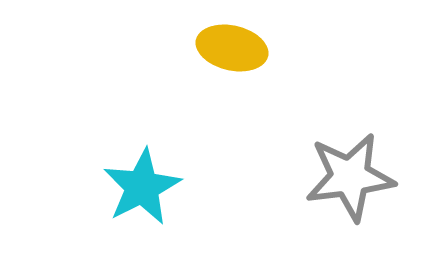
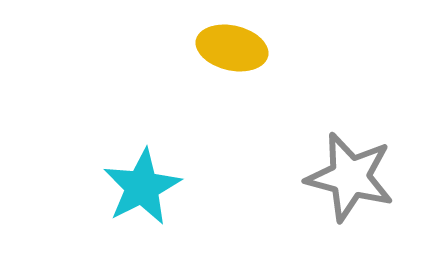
gray star: rotated 22 degrees clockwise
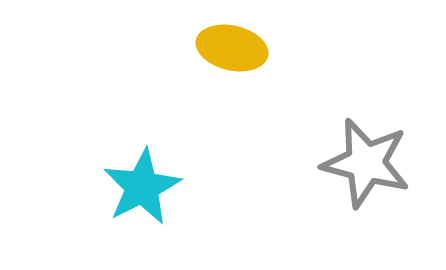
gray star: moved 16 px right, 14 px up
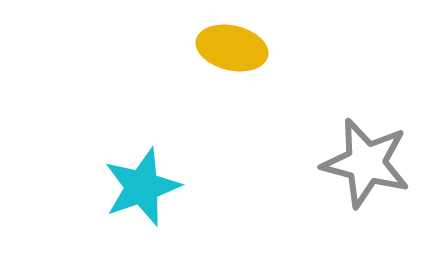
cyan star: rotated 8 degrees clockwise
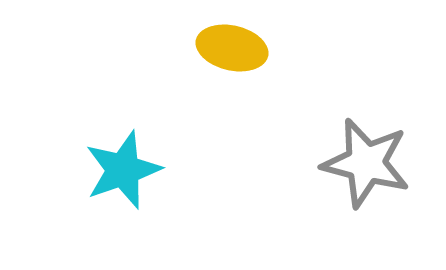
cyan star: moved 19 px left, 17 px up
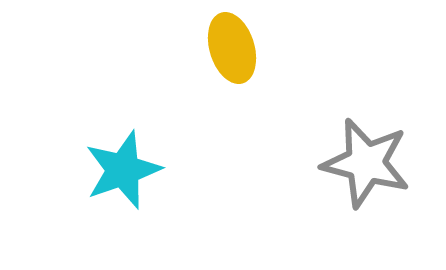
yellow ellipse: rotated 60 degrees clockwise
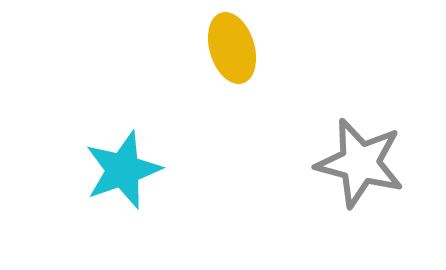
gray star: moved 6 px left
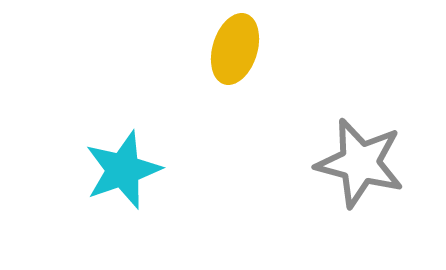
yellow ellipse: moved 3 px right, 1 px down; rotated 34 degrees clockwise
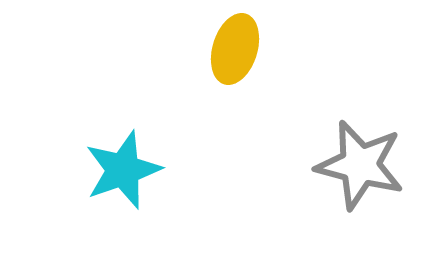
gray star: moved 2 px down
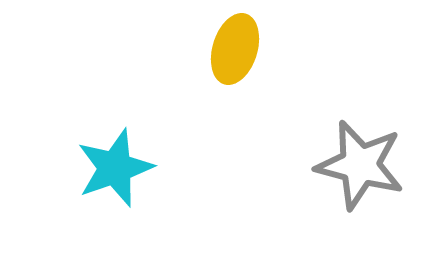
cyan star: moved 8 px left, 2 px up
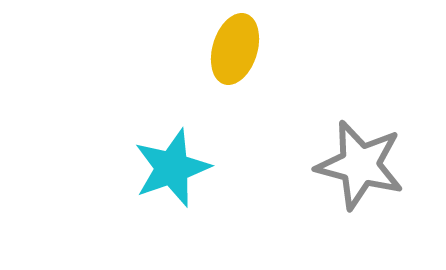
cyan star: moved 57 px right
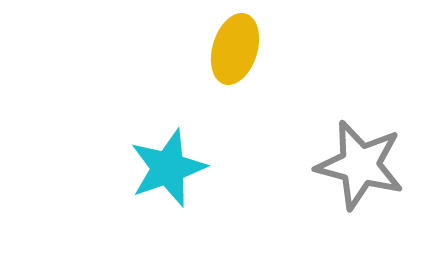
cyan star: moved 4 px left
